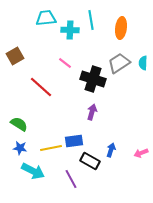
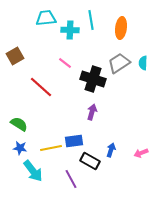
cyan arrow: rotated 25 degrees clockwise
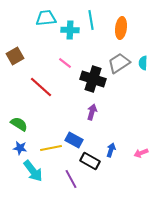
blue rectangle: moved 1 px up; rotated 36 degrees clockwise
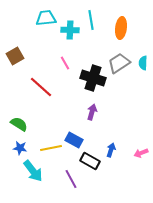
pink line: rotated 24 degrees clockwise
black cross: moved 1 px up
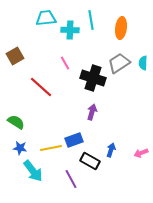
green semicircle: moved 3 px left, 2 px up
blue rectangle: rotated 48 degrees counterclockwise
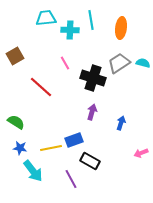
cyan semicircle: rotated 104 degrees clockwise
blue arrow: moved 10 px right, 27 px up
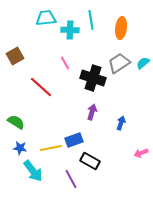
cyan semicircle: rotated 56 degrees counterclockwise
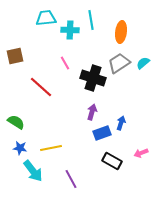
orange ellipse: moved 4 px down
brown square: rotated 18 degrees clockwise
blue rectangle: moved 28 px right, 7 px up
black rectangle: moved 22 px right
